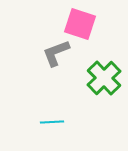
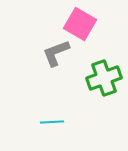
pink square: rotated 12 degrees clockwise
green cross: rotated 24 degrees clockwise
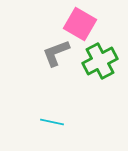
green cross: moved 4 px left, 17 px up; rotated 8 degrees counterclockwise
cyan line: rotated 15 degrees clockwise
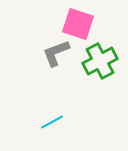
pink square: moved 2 px left; rotated 12 degrees counterclockwise
cyan line: rotated 40 degrees counterclockwise
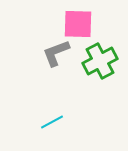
pink square: rotated 16 degrees counterclockwise
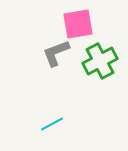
pink square: rotated 12 degrees counterclockwise
cyan line: moved 2 px down
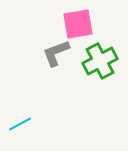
cyan line: moved 32 px left
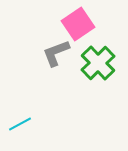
pink square: rotated 24 degrees counterclockwise
green cross: moved 2 px left, 2 px down; rotated 16 degrees counterclockwise
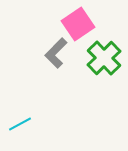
gray L-shape: rotated 24 degrees counterclockwise
green cross: moved 6 px right, 5 px up
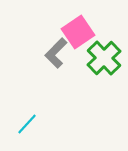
pink square: moved 8 px down
cyan line: moved 7 px right; rotated 20 degrees counterclockwise
